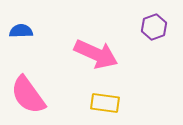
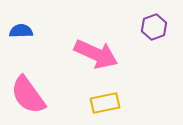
yellow rectangle: rotated 20 degrees counterclockwise
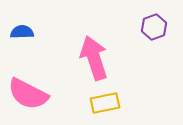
blue semicircle: moved 1 px right, 1 px down
pink arrow: moved 2 px left, 4 px down; rotated 132 degrees counterclockwise
pink semicircle: moved 1 px up; rotated 27 degrees counterclockwise
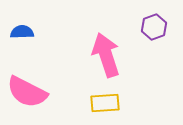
pink arrow: moved 12 px right, 3 px up
pink semicircle: moved 1 px left, 2 px up
yellow rectangle: rotated 8 degrees clockwise
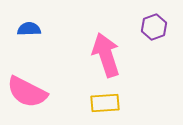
blue semicircle: moved 7 px right, 3 px up
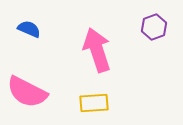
blue semicircle: rotated 25 degrees clockwise
pink arrow: moved 9 px left, 5 px up
yellow rectangle: moved 11 px left
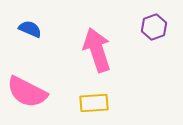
blue semicircle: moved 1 px right
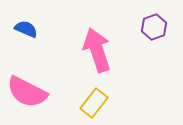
blue semicircle: moved 4 px left
yellow rectangle: rotated 48 degrees counterclockwise
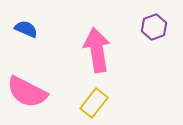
pink arrow: rotated 9 degrees clockwise
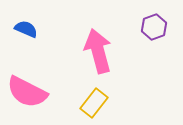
pink arrow: moved 1 px right, 1 px down; rotated 6 degrees counterclockwise
